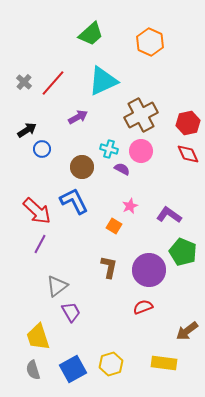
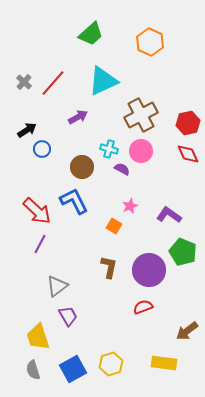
purple trapezoid: moved 3 px left, 4 px down
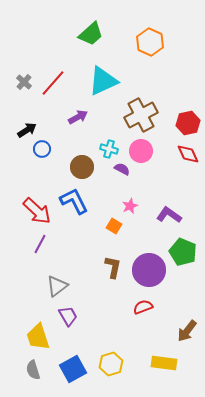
brown L-shape: moved 4 px right
brown arrow: rotated 15 degrees counterclockwise
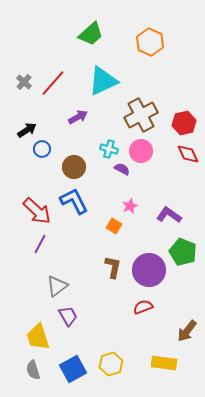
red hexagon: moved 4 px left
brown circle: moved 8 px left
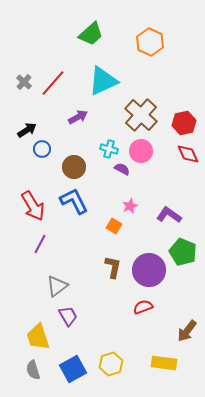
brown cross: rotated 20 degrees counterclockwise
red arrow: moved 4 px left, 5 px up; rotated 16 degrees clockwise
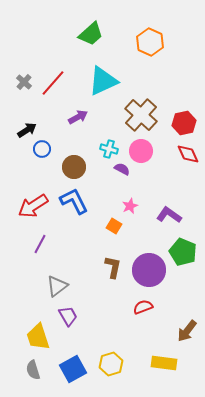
red arrow: rotated 88 degrees clockwise
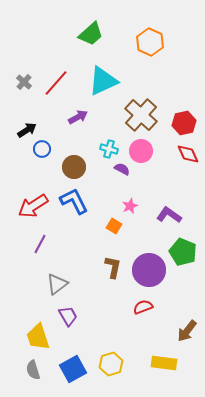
red line: moved 3 px right
gray triangle: moved 2 px up
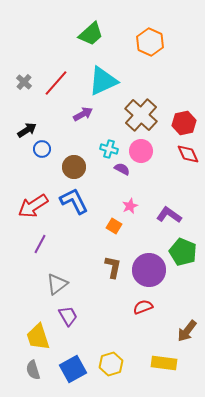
purple arrow: moved 5 px right, 3 px up
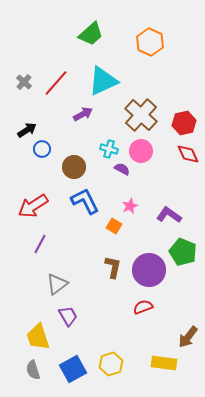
blue L-shape: moved 11 px right
brown arrow: moved 1 px right, 6 px down
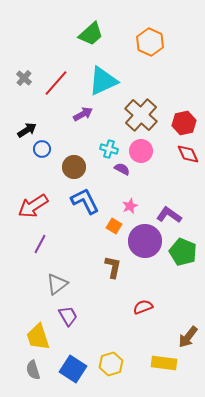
gray cross: moved 4 px up
purple circle: moved 4 px left, 29 px up
blue square: rotated 28 degrees counterclockwise
